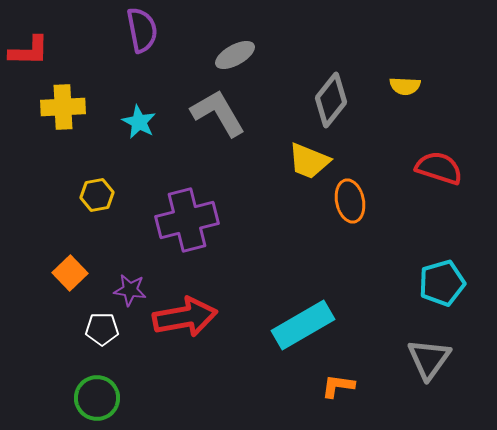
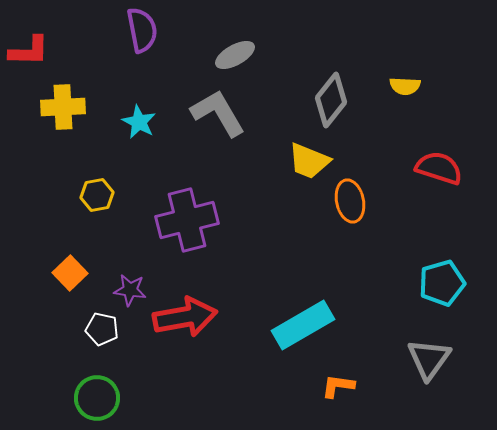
white pentagon: rotated 12 degrees clockwise
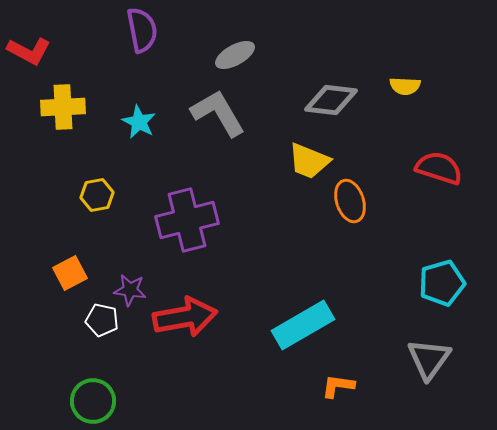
red L-shape: rotated 27 degrees clockwise
gray diamond: rotated 58 degrees clockwise
orange ellipse: rotated 6 degrees counterclockwise
orange square: rotated 16 degrees clockwise
white pentagon: moved 9 px up
green circle: moved 4 px left, 3 px down
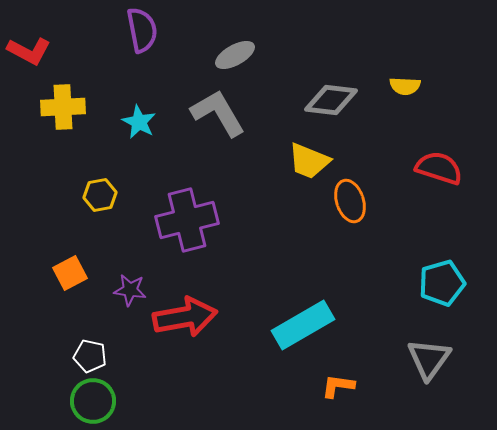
yellow hexagon: moved 3 px right
white pentagon: moved 12 px left, 36 px down
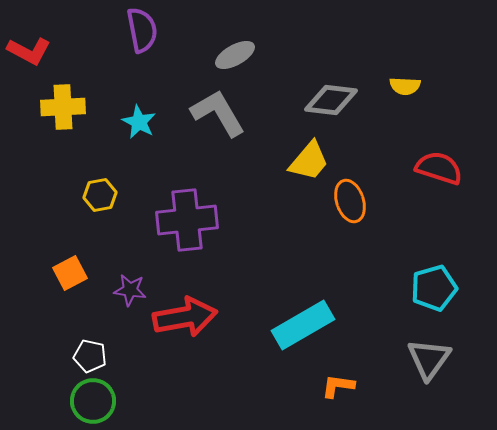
yellow trapezoid: rotated 72 degrees counterclockwise
purple cross: rotated 8 degrees clockwise
cyan pentagon: moved 8 px left, 5 px down
